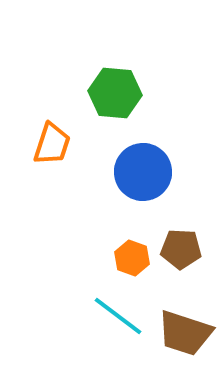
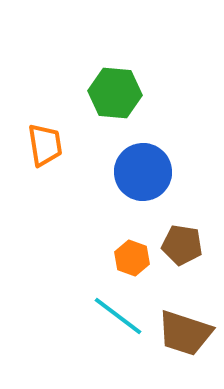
orange trapezoid: moved 7 px left, 1 px down; rotated 27 degrees counterclockwise
brown pentagon: moved 1 px right, 4 px up; rotated 6 degrees clockwise
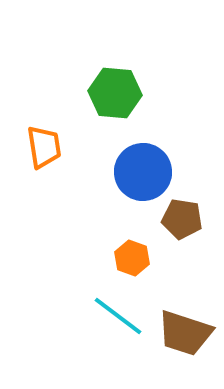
orange trapezoid: moved 1 px left, 2 px down
brown pentagon: moved 26 px up
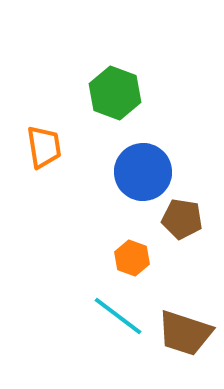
green hexagon: rotated 15 degrees clockwise
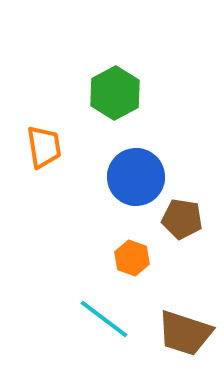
green hexagon: rotated 12 degrees clockwise
blue circle: moved 7 px left, 5 px down
cyan line: moved 14 px left, 3 px down
